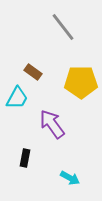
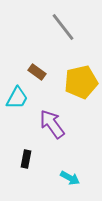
brown rectangle: moved 4 px right
yellow pentagon: rotated 12 degrees counterclockwise
black rectangle: moved 1 px right, 1 px down
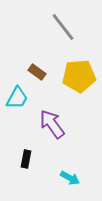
yellow pentagon: moved 2 px left, 6 px up; rotated 8 degrees clockwise
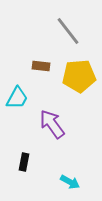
gray line: moved 5 px right, 4 px down
brown rectangle: moved 4 px right, 6 px up; rotated 30 degrees counterclockwise
black rectangle: moved 2 px left, 3 px down
cyan arrow: moved 4 px down
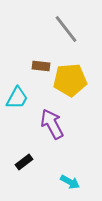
gray line: moved 2 px left, 2 px up
yellow pentagon: moved 9 px left, 4 px down
purple arrow: rotated 8 degrees clockwise
black rectangle: rotated 42 degrees clockwise
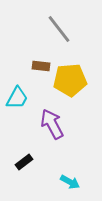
gray line: moved 7 px left
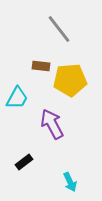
cyan arrow: rotated 36 degrees clockwise
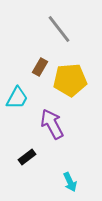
brown rectangle: moved 1 px left, 1 px down; rotated 66 degrees counterclockwise
black rectangle: moved 3 px right, 5 px up
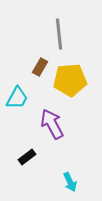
gray line: moved 5 px down; rotated 32 degrees clockwise
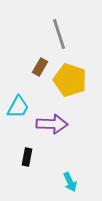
gray line: rotated 12 degrees counterclockwise
yellow pentagon: rotated 24 degrees clockwise
cyan trapezoid: moved 1 px right, 9 px down
purple arrow: rotated 120 degrees clockwise
black rectangle: rotated 42 degrees counterclockwise
